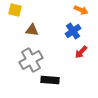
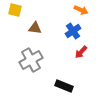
brown triangle: moved 3 px right, 2 px up
black rectangle: moved 14 px right, 6 px down; rotated 18 degrees clockwise
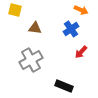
blue cross: moved 2 px left, 2 px up
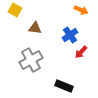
yellow square: rotated 16 degrees clockwise
blue cross: moved 1 px left, 6 px down
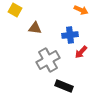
blue cross: rotated 28 degrees clockwise
gray cross: moved 17 px right
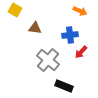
orange arrow: moved 1 px left, 1 px down
gray cross: rotated 20 degrees counterclockwise
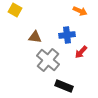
brown triangle: moved 9 px down
blue cross: moved 3 px left
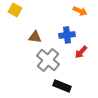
black rectangle: moved 2 px left
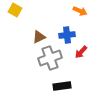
brown triangle: moved 4 px right; rotated 32 degrees counterclockwise
gray cross: moved 2 px right, 2 px up; rotated 30 degrees clockwise
black rectangle: rotated 30 degrees counterclockwise
